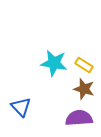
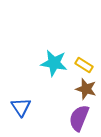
brown star: moved 2 px right
blue triangle: rotated 10 degrees clockwise
purple semicircle: rotated 64 degrees counterclockwise
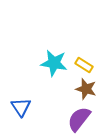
purple semicircle: moved 1 px down; rotated 16 degrees clockwise
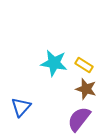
blue triangle: rotated 15 degrees clockwise
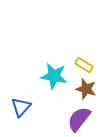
cyan star: moved 13 px down
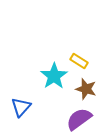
yellow rectangle: moved 5 px left, 4 px up
cyan star: rotated 28 degrees clockwise
purple semicircle: rotated 16 degrees clockwise
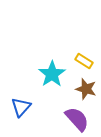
yellow rectangle: moved 5 px right
cyan star: moved 2 px left, 2 px up
purple semicircle: moved 2 px left; rotated 84 degrees clockwise
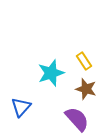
yellow rectangle: rotated 24 degrees clockwise
cyan star: moved 1 px left, 1 px up; rotated 16 degrees clockwise
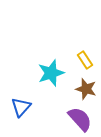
yellow rectangle: moved 1 px right, 1 px up
purple semicircle: moved 3 px right
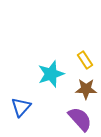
cyan star: moved 1 px down
brown star: rotated 15 degrees counterclockwise
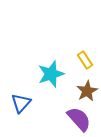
brown star: moved 1 px right, 2 px down; rotated 30 degrees counterclockwise
blue triangle: moved 4 px up
purple semicircle: moved 1 px left
